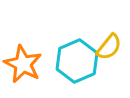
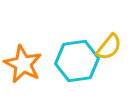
cyan hexagon: rotated 15 degrees clockwise
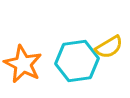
yellow semicircle: rotated 20 degrees clockwise
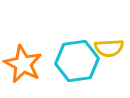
yellow semicircle: moved 1 px down; rotated 28 degrees clockwise
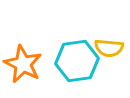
yellow semicircle: rotated 8 degrees clockwise
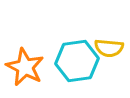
orange star: moved 2 px right, 3 px down
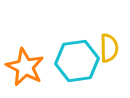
yellow semicircle: rotated 96 degrees counterclockwise
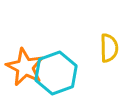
cyan hexagon: moved 21 px left, 12 px down; rotated 12 degrees counterclockwise
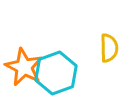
orange star: moved 1 px left
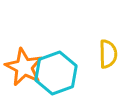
yellow semicircle: moved 1 px left, 6 px down
